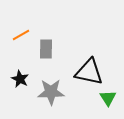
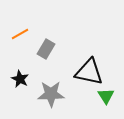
orange line: moved 1 px left, 1 px up
gray rectangle: rotated 30 degrees clockwise
gray star: moved 2 px down
green triangle: moved 2 px left, 2 px up
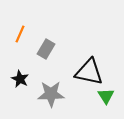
orange line: rotated 36 degrees counterclockwise
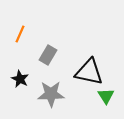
gray rectangle: moved 2 px right, 6 px down
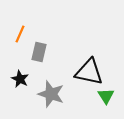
gray rectangle: moved 9 px left, 3 px up; rotated 18 degrees counterclockwise
gray star: rotated 20 degrees clockwise
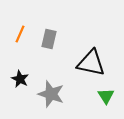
gray rectangle: moved 10 px right, 13 px up
black triangle: moved 2 px right, 9 px up
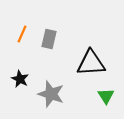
orange line: moved 2 px right
black triangle: rotated 16 degrees counterclockwise
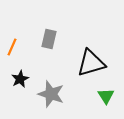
orange line: moved 10 px left, 13 px down
black triangle: rotated 12 degrees counterclockwise
black star: rotated 18 degrees clockwise
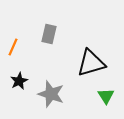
gray rectangle: moved 5 px up
orange line: moved 1 px right
black star: moved 1 px left, 2 px down
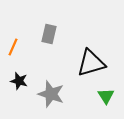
black star: rotated 30 degrees counterclockwise
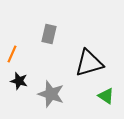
orange line: moved 1 px left, 7 px down
black triangle: moved 2 px left
green triangle: rotated 24 degrees counterclockwise
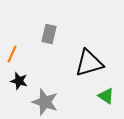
gray star: moved 6 px left, 8 px down
